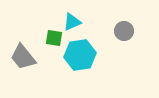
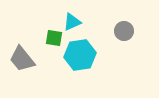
gray trapezoid: moved 1 px left, 2 px down
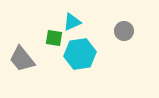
cyan hexagon: moved 1 px up
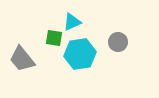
gray circle: moved 6 px left, 11 px down
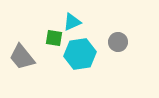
gray trapezoid: moved 2 px up
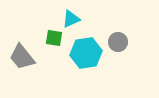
cyan triangle: moved 1 px left, 3 px up
cyan hexagon: moved 6 px right, 1 px up
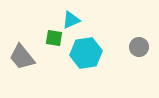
cyan triangle: moved 1 px down
gray circle: moved 21 px right, 5 px down
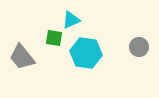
cyan hexagon: rotated 16 degrees clockwise
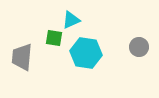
gray trapezoid: rotated 44 degrees clockwise
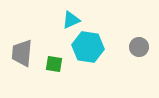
green square: moved 26 px down
cyan hexagon: moved 2 px right, 6 px up
gray trapezoid: moved 4 px up
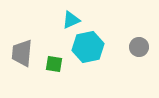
cyan hexagon: rotated 20 degrees counterclockwise
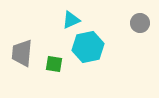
gray circle: moved 1 px right, 24 px up
